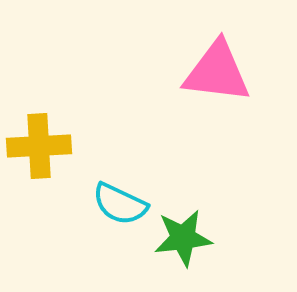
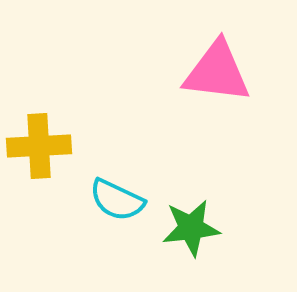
cyan semicircle: moved 3 px left, 4 px up
green star: moved 8 px right, 10 px up
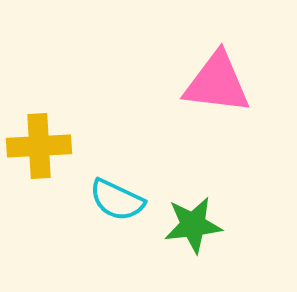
pink triangle: moved 11 px down
green star: moved 2 px right, 3 px up
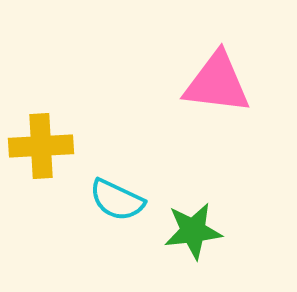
yellow cross: moved 2 px right
green star: moved 6 px down
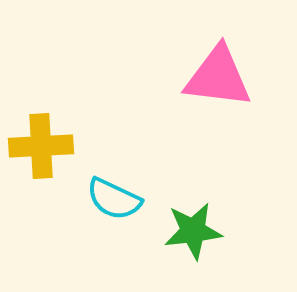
pink triangle: moved 1 px right, 6 px up
cyan semicircle: moved 3 px left, 1 px up
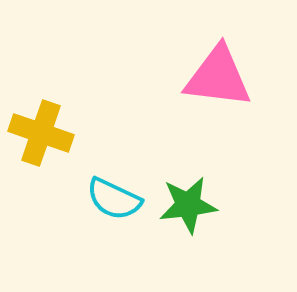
yellow cross: moved 13 px up; rotated 22 degrees clockwise
green star: moved 5 px left, 26 px up
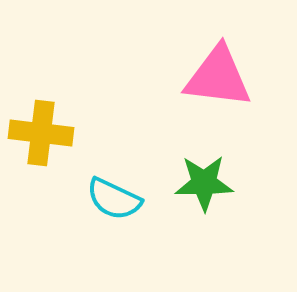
yellow cross: rotated 12 degrees counterclockwise
green star: moved 16 px right, 22 px up; rotated 6 degrees clockwise
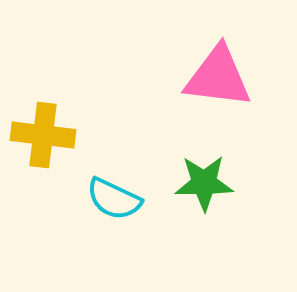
yellow cross: moved 2 px right, 2 px down
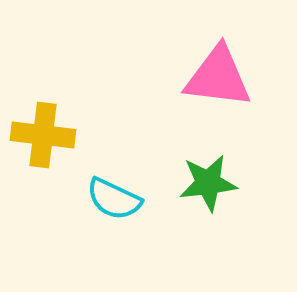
green star: moved 4 px right; rotated 6 degrees counterclockwise
